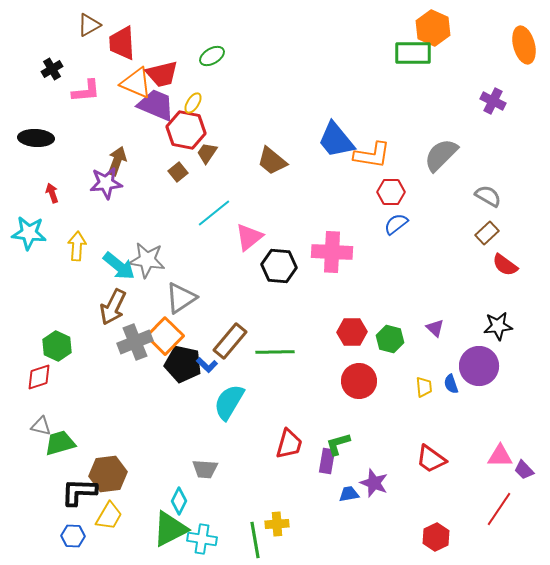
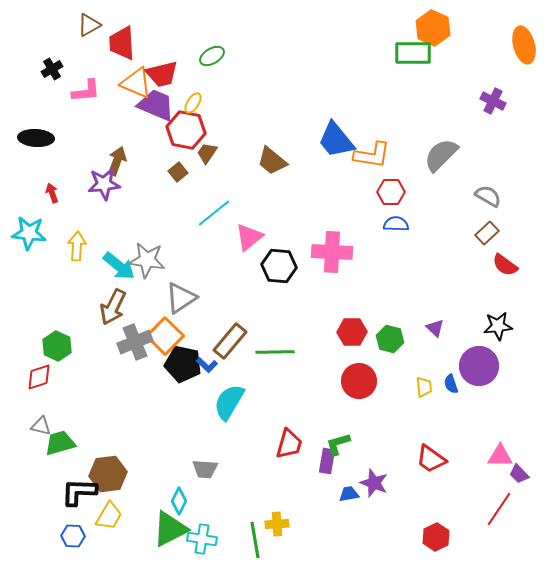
purple star at (106, 183): moved 2 px left, 1 px down
blue semicircle at (396, 224): rotated 40 degrees clockwise
purple trapezoid at (524, 470): moved 5 px left, 4 px down
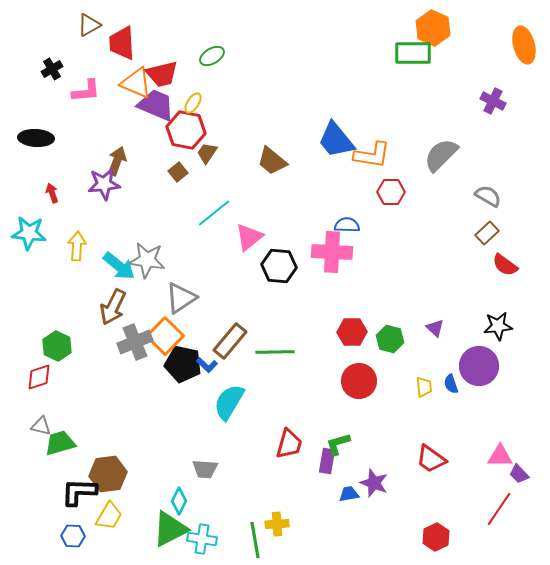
blue semicircle at (396, 224): moved 49 px left, 1 px down
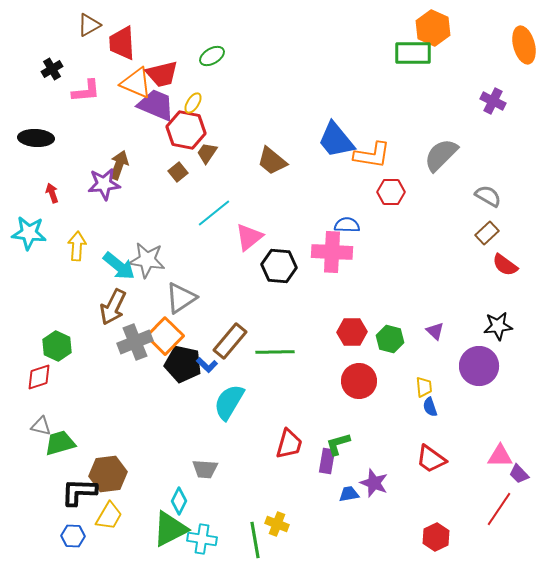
brown arrow at (117, 161): moved 2 px right, 4 px down
purple triangle at (435, 328): moved 3 px down
blue semicircle at (451, 384): moved 21 px left, 23 px down
yellow cross at (277, 524): rotated 25 degrees clockwise
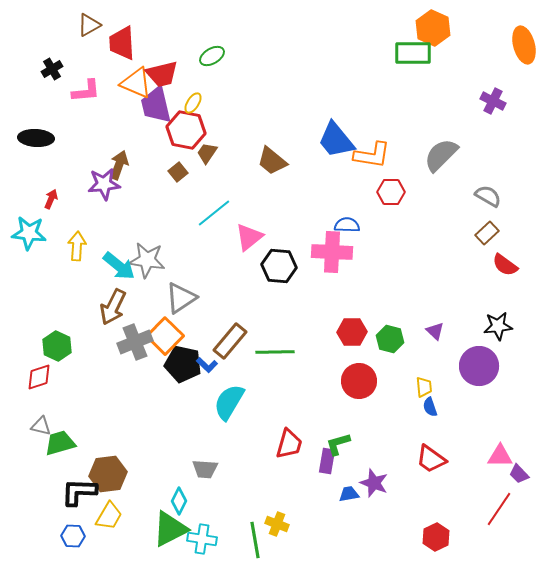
purple trapezoid at (156, 105): rotated 126 degrees counterclockwise
red arrow at (52, 193): moved 1 px left, 6 px down; rotated 42 degrees clockwise
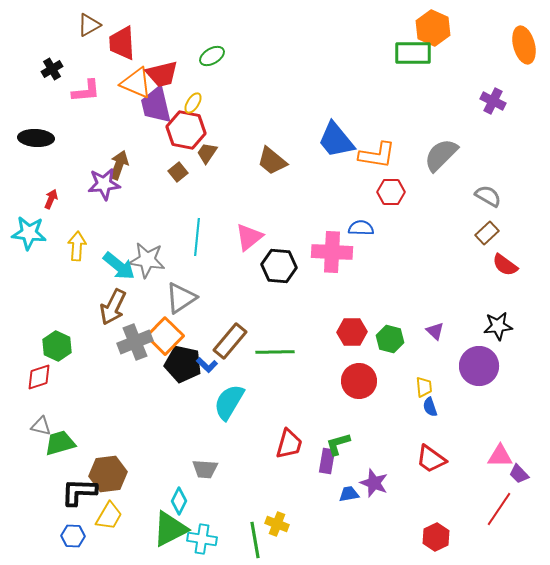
orange L-shape at (372, 155): moved 5 px right
cyan line at (214, 213): moved 17 px left, 24 px down; rotated 45 degrees counterclockwise
blue semicircle at (347, 225): moved 14 px right, 3 px down
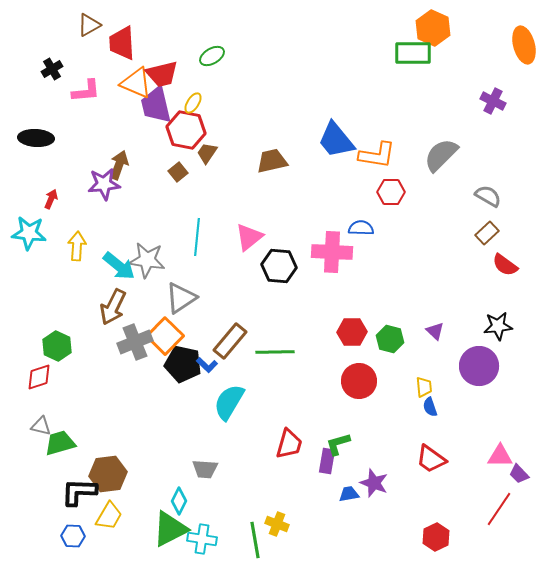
brown trapezoid at (272, 161): rotated 128 degrees clockwise
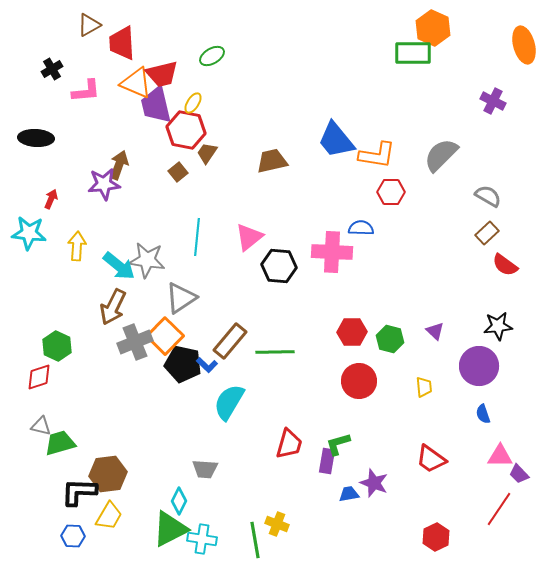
blue semicircle at (430, 407): moved 53 px right, 7 px down
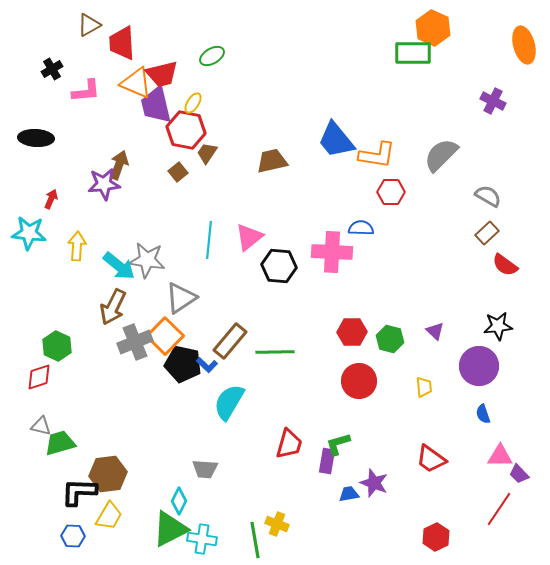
cyan line at (197, 237): moved 12 px right, 3 px down
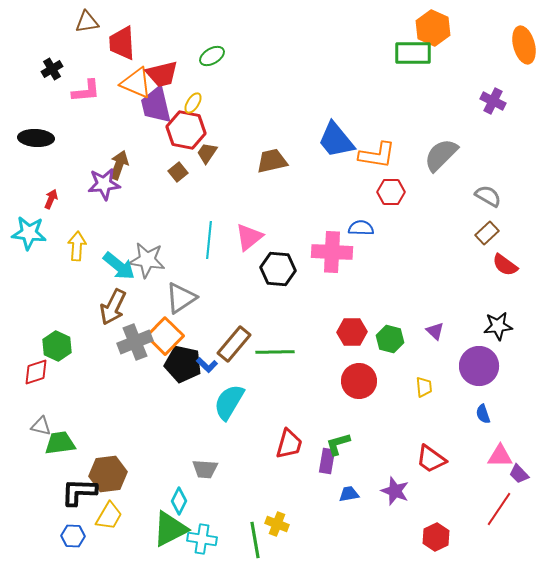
brown triangle at (89, 25): moved 2 px left, 3 px up; rotated 20 degrees clockwise
black hexagon at (279, 266): moved 1 px left, 3 px down
brown rectangle at (230, 341): moved 4 px right, 3 px down
red diamond at (39, 377): moved 3 px left, 5 px up
green trapezoid at (60, 443): rotated 8 degrees clockwise
purple star at (374, 483): moved 21 px right, 8 px down
